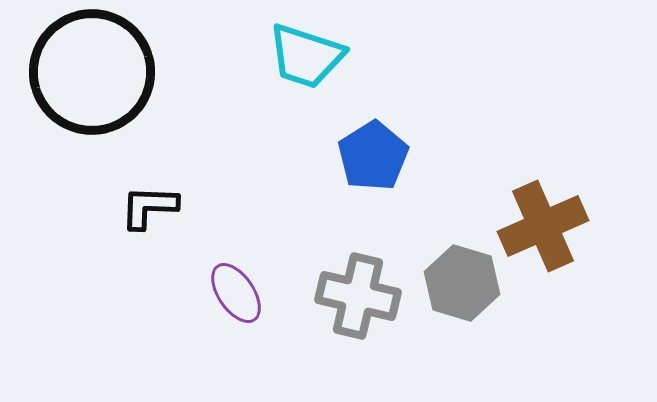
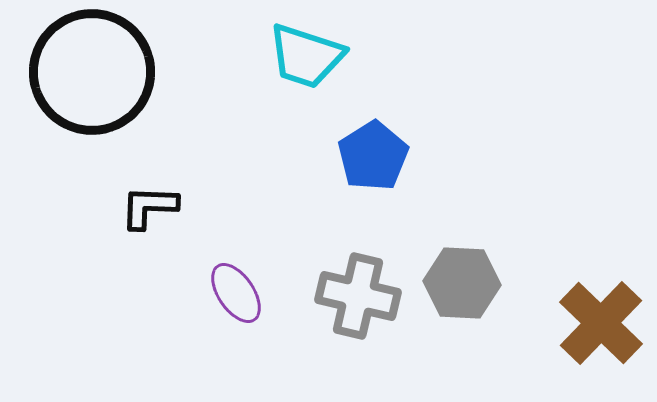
brown cross: moved 58 px right, 97 px down; rotated 22 degrees counterclockwise
gray hexagon: rotated 14 degrees counterclockwise
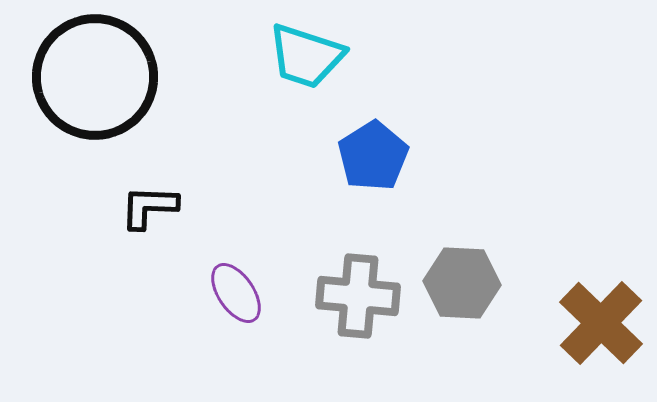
black circle: moved 3 px right, 5 px down
gray cross: rotated 8 degrees counterclockwise
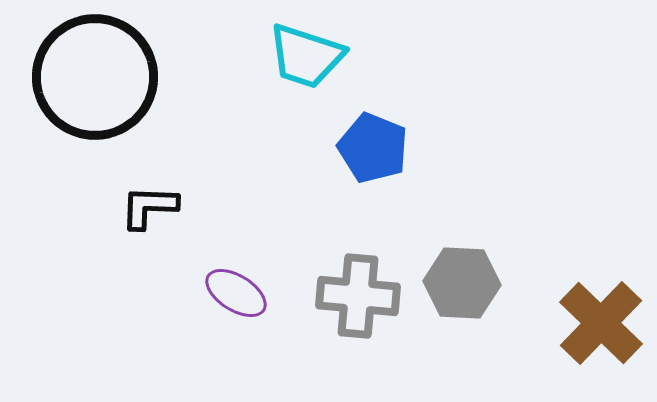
blue pentagon: moved 8 px up; rotated 18 degrees counterclockwise
purple ellipse: rotated 24 degrees counterclockwise
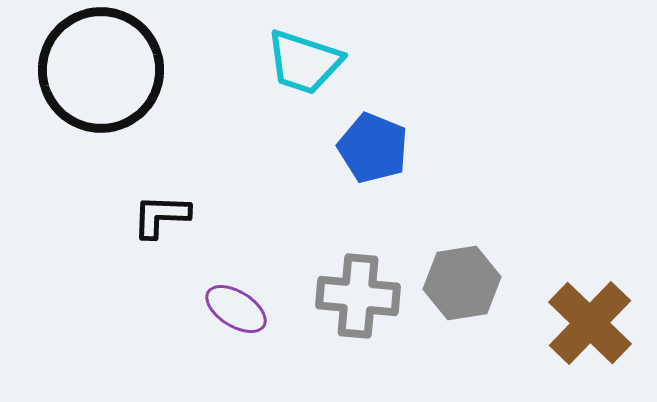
cyan trapezoid: moved 2 px left, 6 px down
black circle: moved 6 px right, 7 px up
black L-shape: moved 12 px right, 9 px down
gray hexagon: rotated 12 degrees counterclockwise
purple ellipse: moved 16 px down
brown cross: moved 11 px left
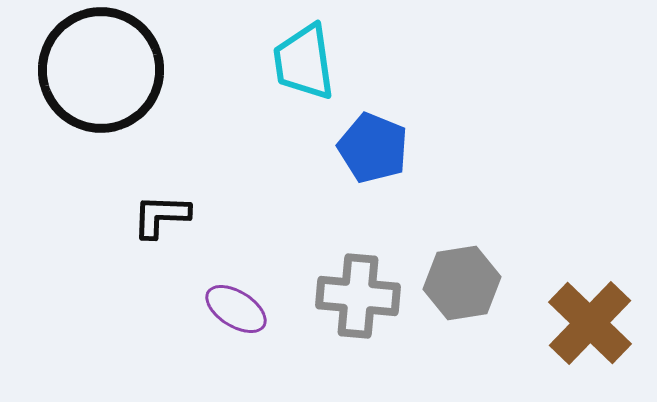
cyan trapezoid: rotated 64 degrees clockwise
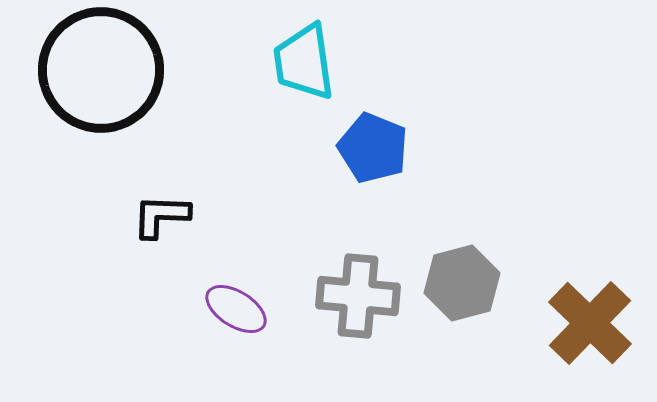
gray hexagon: rotated 6 degrees counterclockwise
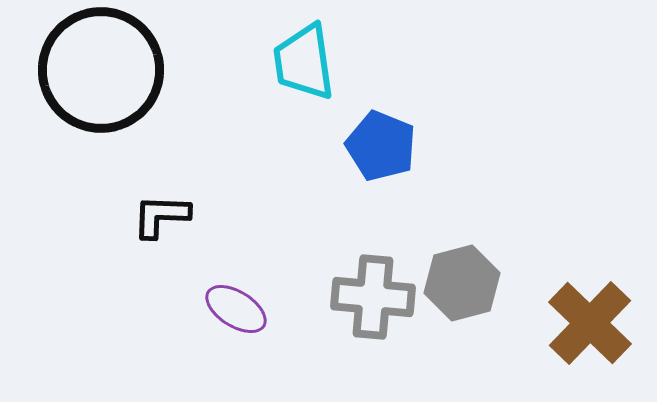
blue pentagon: moved 8 px right, 2 px up
gray cross: moved 15 px right, 1 px down
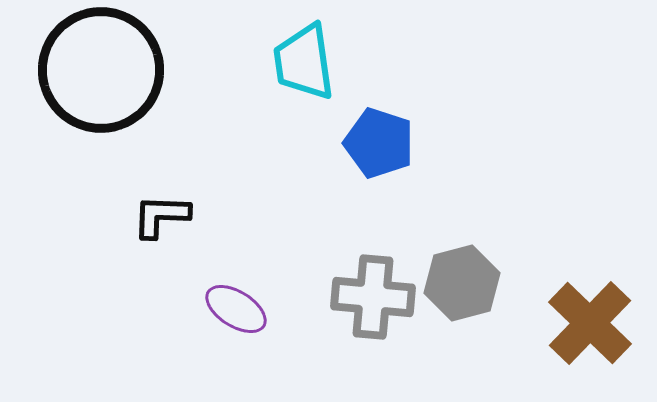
blue pentagon: moved 2 px left, 3 px up; rotated 4 degrees counterclockwise
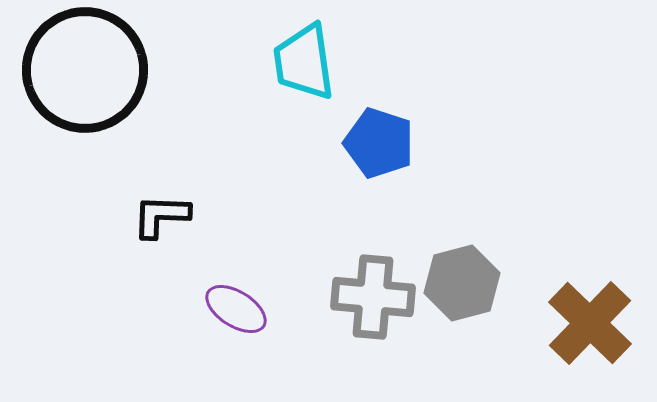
black circle: moved 16 px left
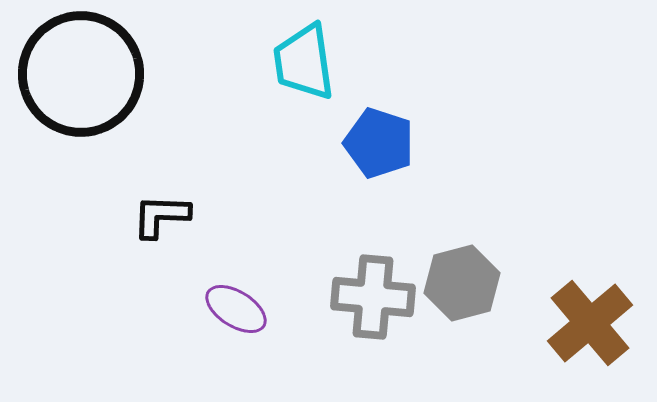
black circle: moved 4 px left, 4 px down
brown cross: rotated 6 degrees clockwise
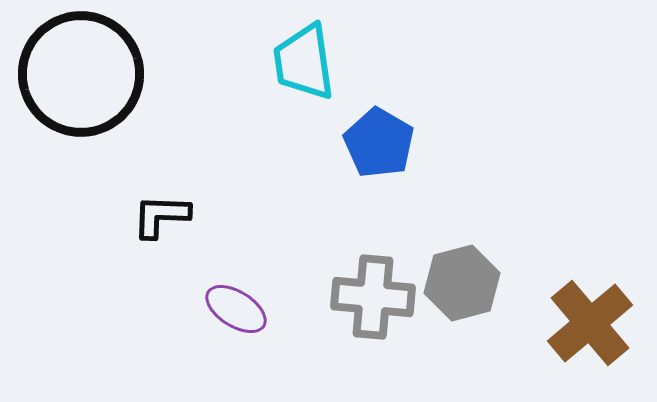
blue pentagon: rotated 12 degrees clockwise
